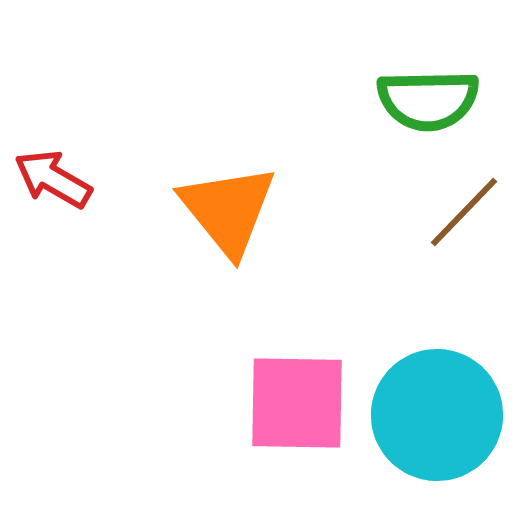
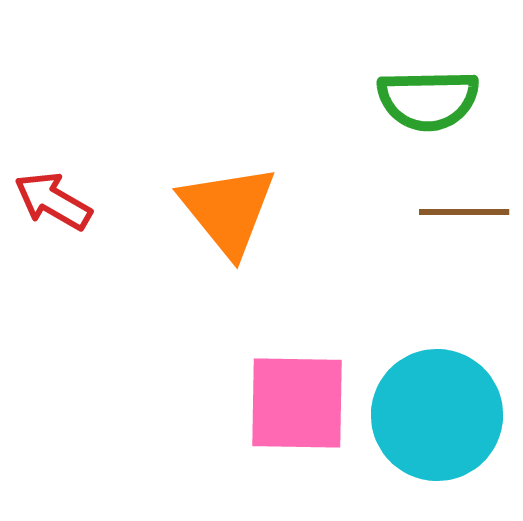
red arrow: moved 22 px down
brown line: rotated 46 degrees clockwise
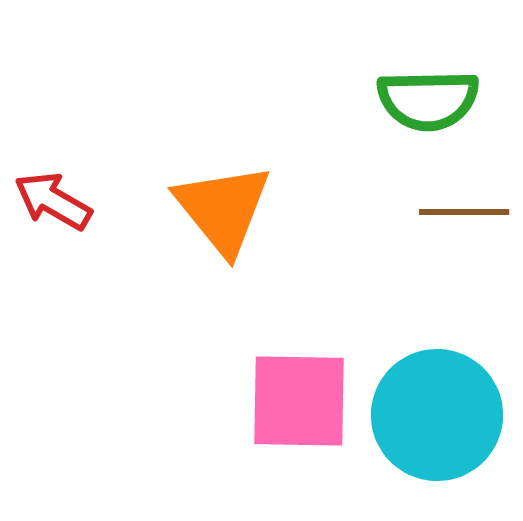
orange triangle: moved 5 px left, 1 px up
pink square: moved 2 px right, 2 px up
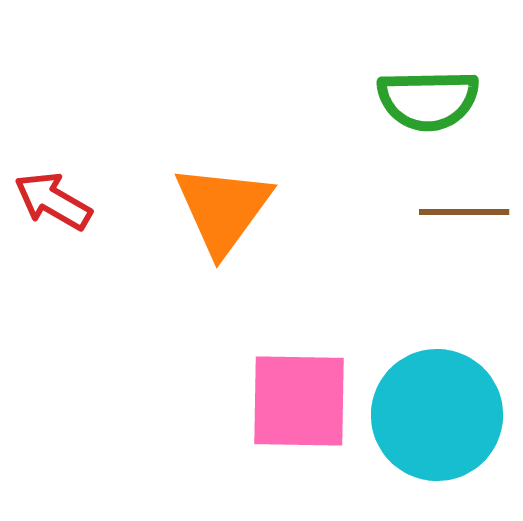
orange triangle: rotated 15 degrees clockwise
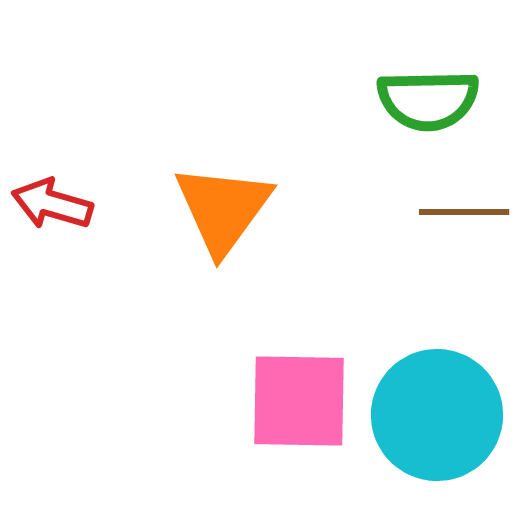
red arrow: moved 1 px left, 3 px down; rotated 14 degrees counterclockwise
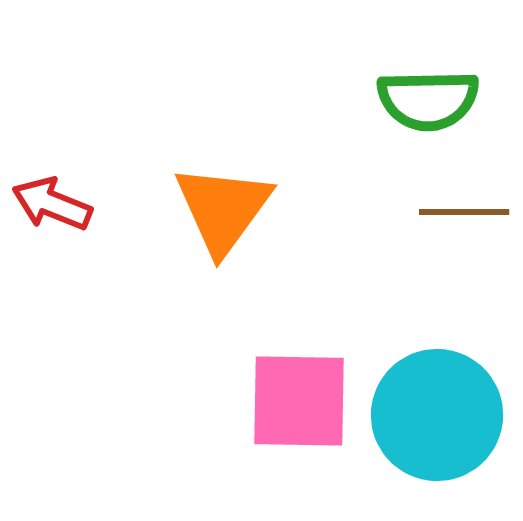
red arrow: rotated 6 degrees clockwise
